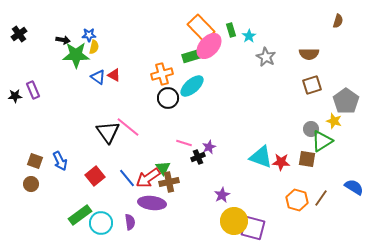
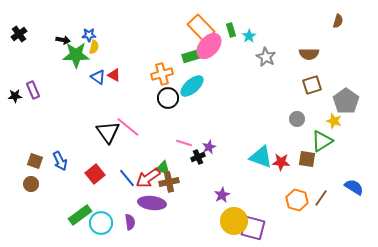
gray circle at (311, 129): moved 14 px left, 10 px up
green triangle at (163, 168): rotated 42 degrees counterclockwise
red square at (95, 176): moved 2 px up
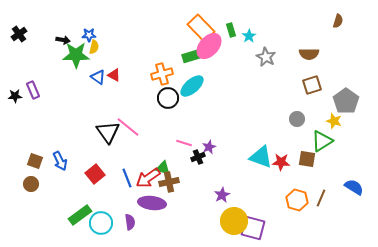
blue line at (127, 178): rotated 18 degrees clockwise
brown line at (321, 198): rotated 12 degrees counterclockwise
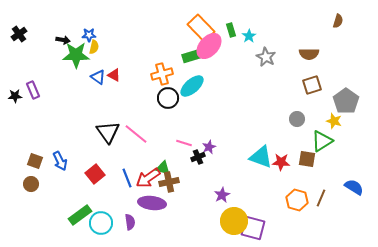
pink line at (128, 127): moved 8 px right, 7 px down
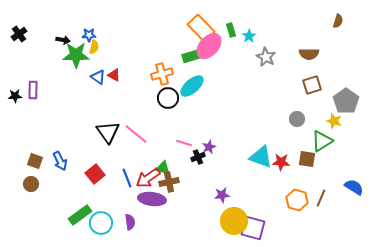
purple rectangle at (33, 90): rotated 24 degrees clockwise
purple star at (222, 195): rotated 21 degrees clockwise
purple ellipse at (152, 203): moved 4 px up
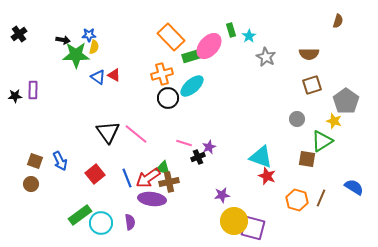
orange rectangle at (201, 28): moved 30 px left, 9 px down
red star at (281, 162): moved 14 px left, 14 px down; rotated 18 degrees clockwise
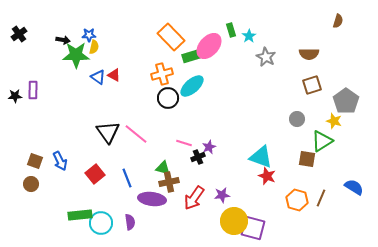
red arrow at (148, 178): moved 46 px right, 20 px down; rotated 20 degrees counterclockwise
green rectangle at (80, 215): rotated 30 degrees clockwise
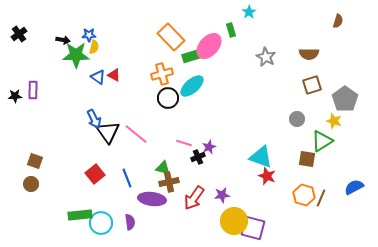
cyan star at (249, 36): moved 24 px up
gray pentagon at (346, 101): moved 1 px left, 2 px up
blue arrow at (60, 161): moved 34 px right, 42 px up
blue semicircle at (354, 187): rotated 60 degrees counterclockwise
orange hexagon at (297, 200): moved 7 px right, 5 px up
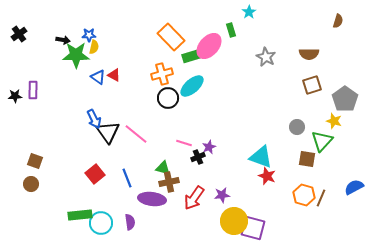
gray circle at (297, 119): moved 8 px down
green triangle at (322, 141): rotated 15 degrees counterclockwise
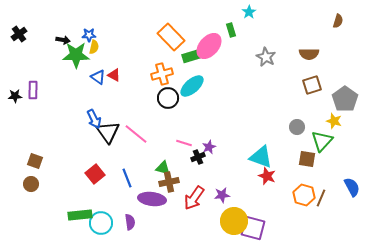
blue semicircle at (354, 187): moved 2 px left; rotated 90 degrees clockwise
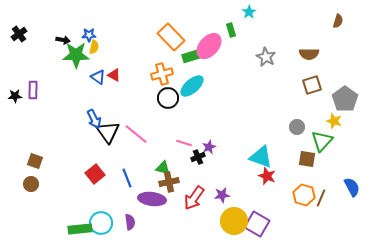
green rectangle at (80, 215): moved 14 px down
purple square at (253, 228): moved 4 px right, 4 px up; rotated 15 degrees clockwise
